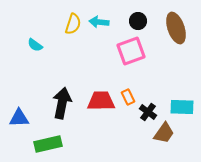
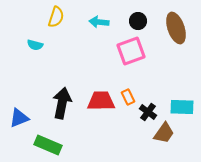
yellow semicircle: moved 17 px left, 7 px up
cyan semicircle: rotated 21 degrees counterclockwise
blue triangle: rotated 20 degrees counterclockwise
green rectangle: moved 1 px down; rotated 36 degrees clockwise
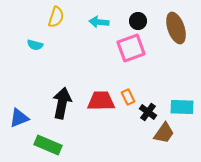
pink square: moved 3 px up
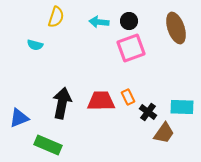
black circle: moved 9 px left
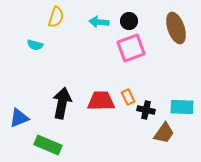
black cross: moved 2 px left, 2 px up; rotated 24 degrees counterclockwise
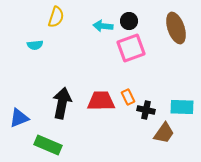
cyan arrow: moved 4 px right, 4 px down
cyan semicircle: rotated 21 degrees counterclockwise
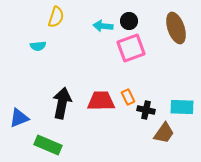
cyan semicircle: moved 3 px right, 1 px down
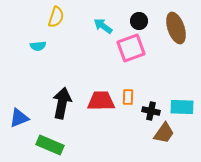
black circle: moved 10 px right
cyan arrow: rotated 30 degrees clockwise
orange rectangle: rotated 28 degrees clockwise
black cross: moved 5 px right, 1 px down
green rectangle: moved 2 px right
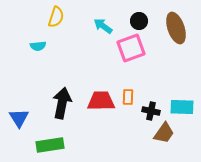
blue triangle: rotated 40 degrees counterclockwise
green rectangle: rotated 32 degrees counterclockwise
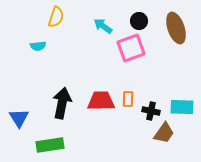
orange rectangle: moved 2 px down
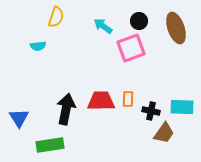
black arrow: moved 4 px right, 6 px down
